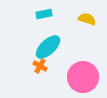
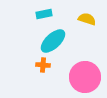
cyan ellipse: moved 5 px right, 6 px up
orange cross: moved 3 px right, 1 px up; rotated 24 degrees counterclockwise
pink circle: moved 2 px right
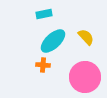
yellow semicircle: moved 1 px left, 18 px down; rotated 30 degrees clockwise
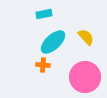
cyan ellipse: moved 1 px down
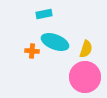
yellow semicircle: moved 12 px down; rotated 60 degrees clockwise
cyan ellipse: moved 2 px right; rotated 64 degrees clockwise
orange cross: moved 11 px left, 14 px up
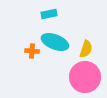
cyan rectangle: moved 5 px right
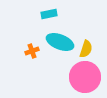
cyan ellipse: moved 5 px right
orange cross: rotated 24 degrees counterclockwise
